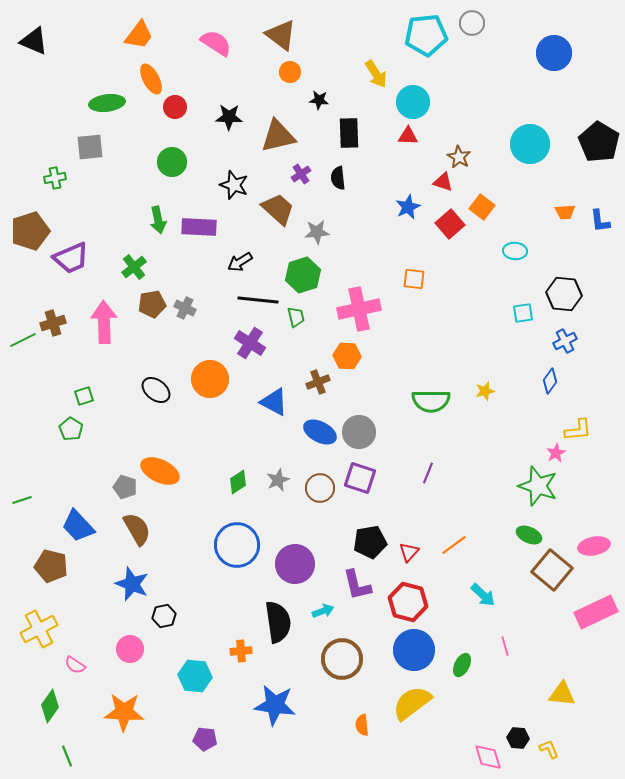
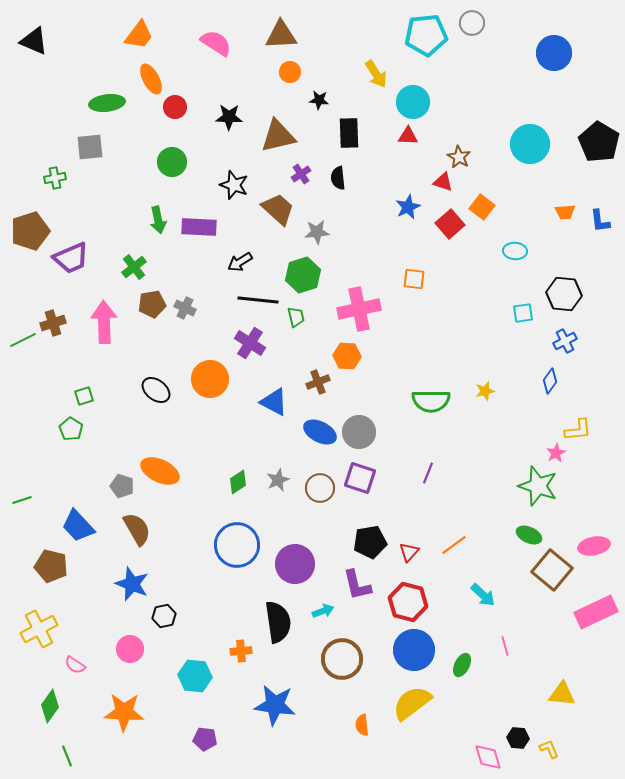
brown triangle at (281, 35): rotated 40 degrees counterclockwise
gray pentagon at (125, 487): moved 3 px left, 1 px up
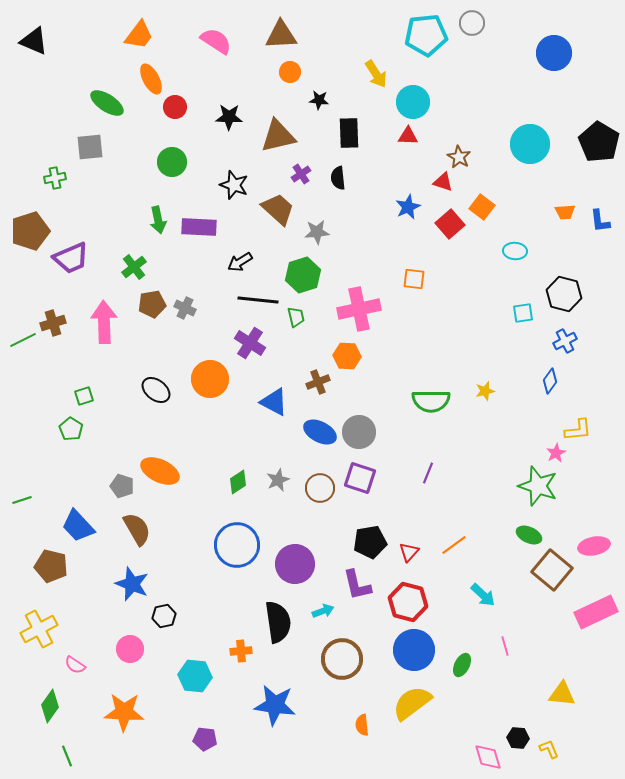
pink semicircle at (216, 43): moved 2 px up
green ellipse at (107, 103): rotated 40 degrees clockwise
black hexagon at (564, 294): rotated 8 degrees clockwise
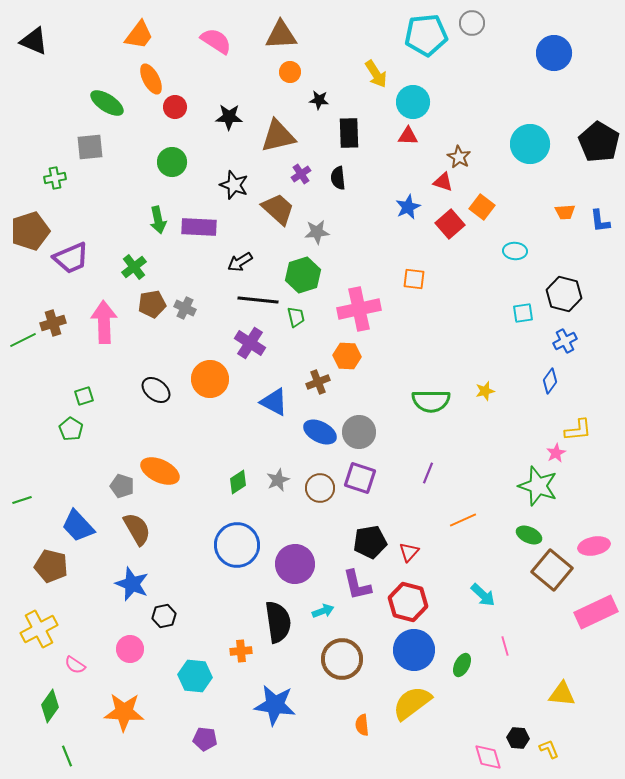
orange line at (454, 545): moved 9 px right, 25 px up; rotated 12 degrees clockwise
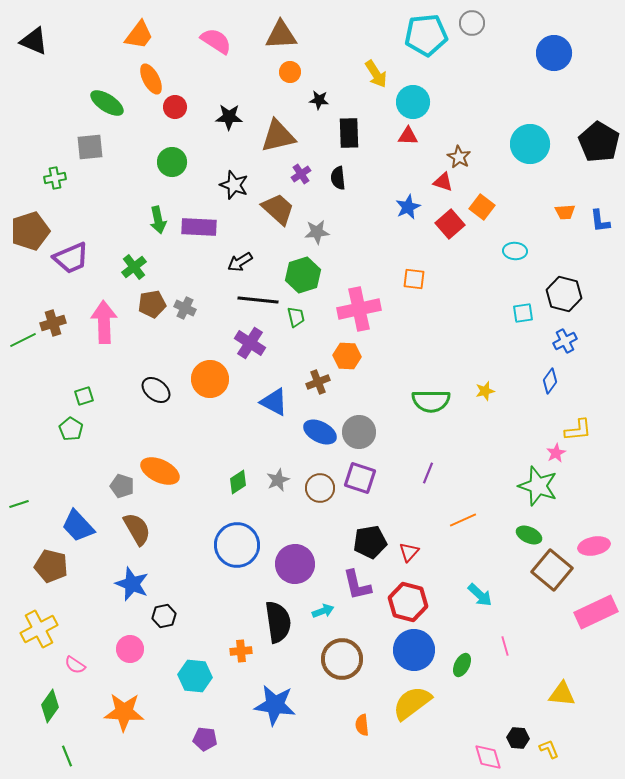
green line at (22, 500): moved 3 px left, 4 px down
cyan arrow at (483, 595): moved 3 px left
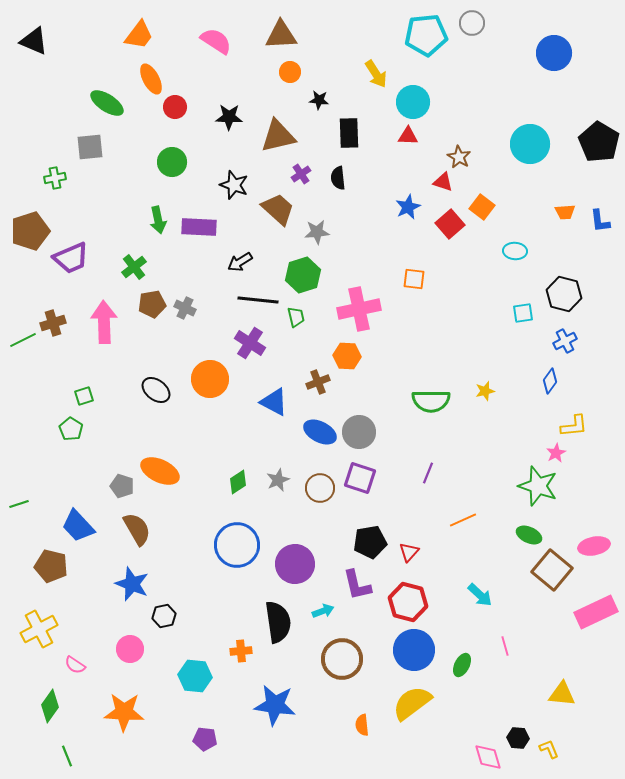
yellow L-shape at (578, 430): moved 4 px left, 4 px up
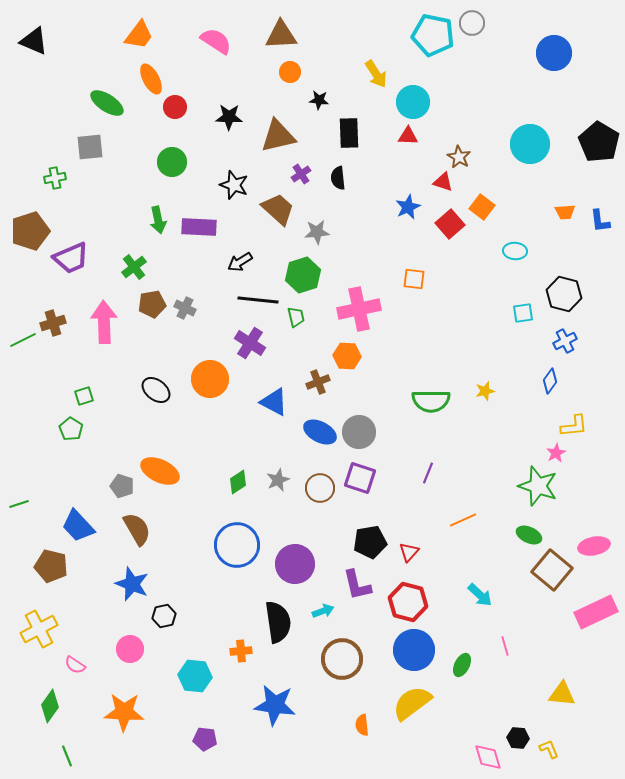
cyan pentagon at (426, 35): moved 7 px right; rotated 18 degrees clockwise
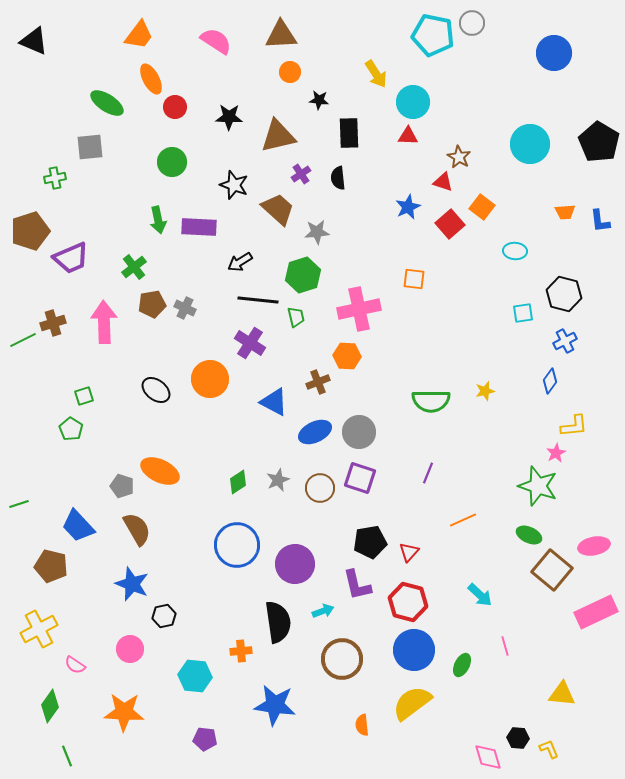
blue ellipse at (320, 432): moved 5 px left; rotated 52 degrees counterclockwise
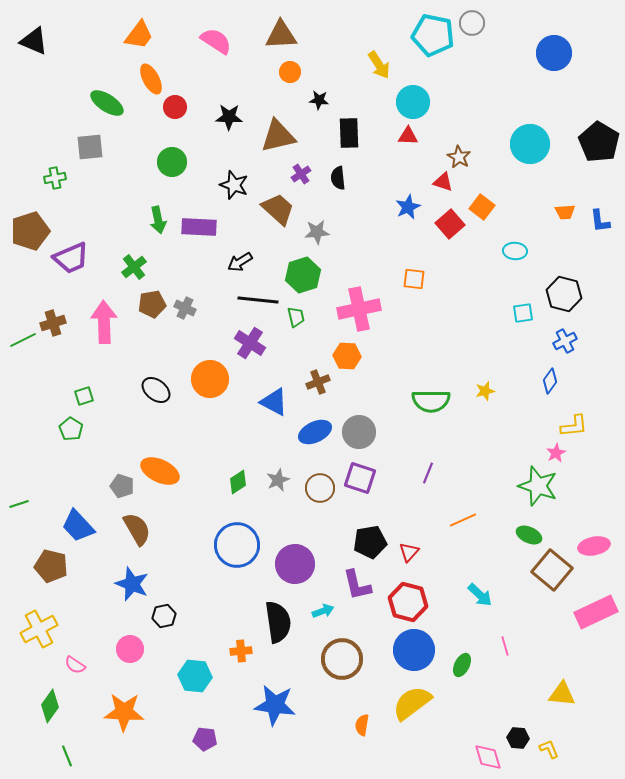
yellow arrow at (376, 74): moved 3 px right, 9 px up
orange semicircle at (362, 725): rotated 15 degrees clockwise
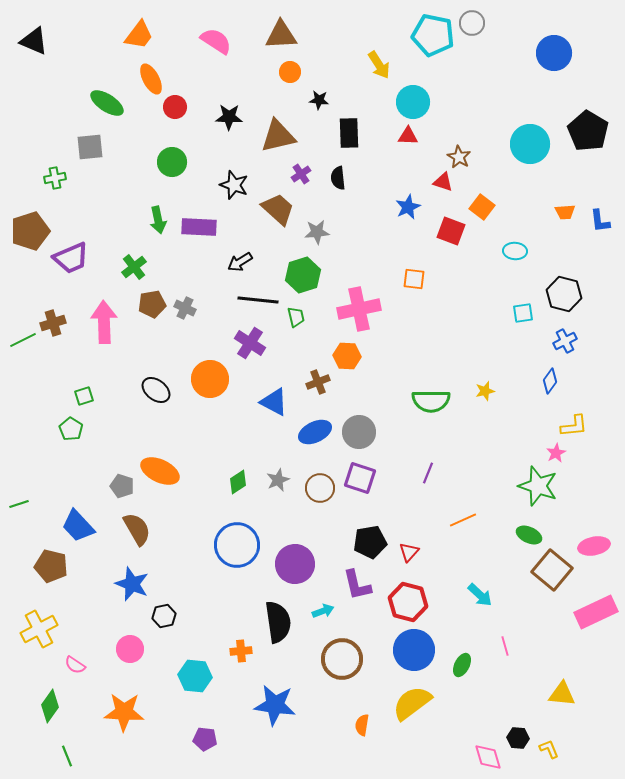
black pentagon at (599, 142): moved 11 px left, 11 px up
red square at (450, 224): moved 1 px right, 7 px down; rotated 28 degrees counterclockwise
